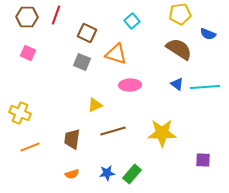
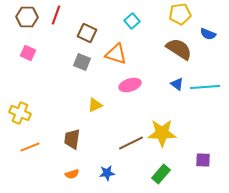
pink ellipse: rotated 15 degrees counterclockwise
brown line: moved 18 px right, 12 px down; rotated 10 degrees counterclockwise
green rectangle: moved 29 px right
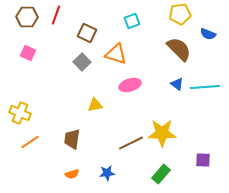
cyan square: rotated 21 degrees clockwise
brown semicircle: rotated 12 degrees clockwise
gray square: rotated 24 degrees clockwise
yellow triangle: rotated 14 degrees clockwise
orange line: moved 5 px up; rotated 12 degrees counterclockwise
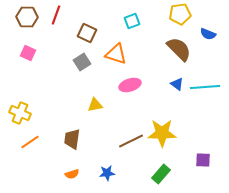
gray square: rotated 12 degrees clockwise
brown line: moved 2 px up
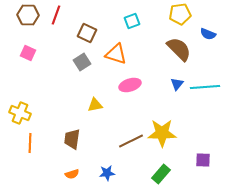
brown hexagon: moved 1 px right, 2 px up
blue triangle: rotated 32 degrees clockwise
orange line: moved 1 px down; rotated 54 degrees counterclockwise
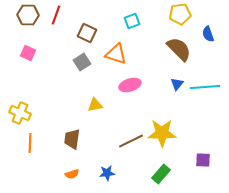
blue semicircle: rotated 49 degrees clockwise
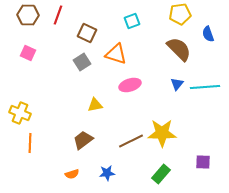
red line: moved 2 px right
brown trapezoid: moved 11 px right, 1 px down; rotated 45 degrees clockwise
purple square: moved 2 px down
